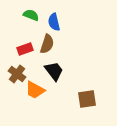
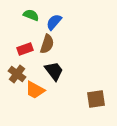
blue semicircle: rotated 54 degrees clockwise
brown square: moved 9 px right
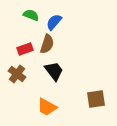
orange trapezoid: moved 12 px right, 17 px down
